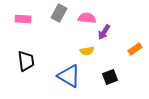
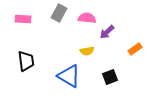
purple arrow: moved 3 px right; rotated 14 degrees clockwise
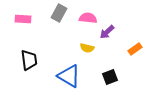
pink semicircle: moved 1 px right
yellow semicircle: moved 3 px up; rotated 24 degrees clockwise
black trapezoid: moved 3 px right, 1 px up
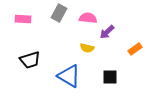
black trapezoid: moved 1 px right; rotated 80 degrees clockwise
black square: rotated 21 degrees clockwise
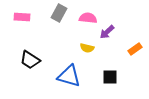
pink rectangle: moved 1 px left, 2 px up
black trapezoid: rotated 50 degrees clockwise
blue triangle: rotated 15 degrees counterclockwise
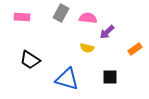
gray rectangle: moved 2 px right
blue triangle: moved 2 px left, 3 px down
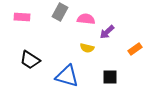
gray rectangle: moved 1 px left, 1 px up
pink semicircle: moved 2 px left, 1 px down
blue triangle: moved 3 px up
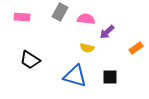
orange rectangle: moved 1 px right, 1 px up
blue triangle: moved 8 px right
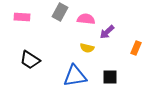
orange rectangle: rotated 32 degrees counterclockwise
blue triangle: rotated 25 degrees counterclockwise
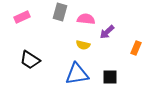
gray rectangle: rotated 12 degrees counterclockwise
pink rectangle: rotated 28 degrees counterclockwise
yellow semicircle: moved 4 px left, 3 px up
blue triangle: moved 2 px right, 2 px up
